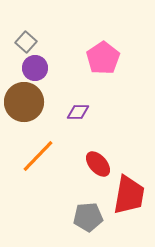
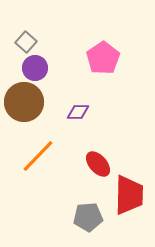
red trapezoid: rotated 9 degrees counterclockwise
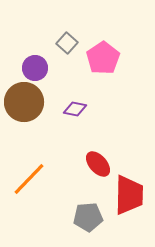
gray square: moved 41 px right, 1 px down
purple diamond: moved 3 px left, 3 px up; rotated 10 degrees clockwise
orange line: moved 9 px left, 23 px down
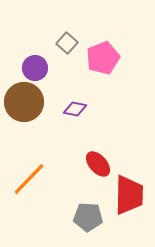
pink pentagon: rotated 12 degrees clockwise
gray pentagon: rotated 8 degrees clockwise
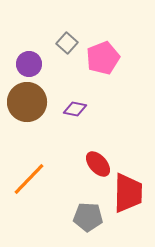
purple circle: moved 6 px left, 4 px up
brown circle: moved 3 px right
red trapezoid: moved 1 px left, 2 px up
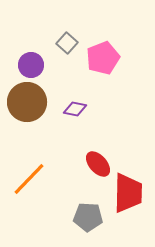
purple circle: moved 2 px right, 1 px down
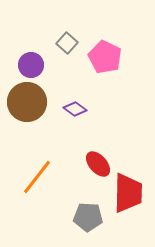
pink pentagon: moved 2 px right, 1 px up; rotated 24 degrees counterclockwise
purple diamond: rotated 25 degrees clockwise
orange line: moved 8 px right, 2 px up; rotated 6 degrees counterclockwise
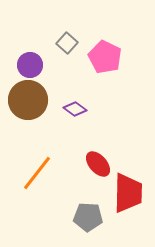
purple circle: moved 1 px left
brown circle: moved 1 px right, 2 px up
orange line: moved 4 px up
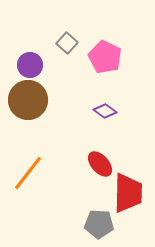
purple diamond: moved 30 px right, 2 px down
red ellipse: moved 2 px right
orange line: moved 9 px left
gray pentagon: moved 11 px right, 7 px down
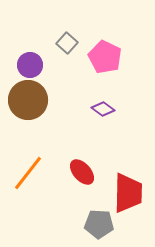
purple diamond: moved 2 px left, 2 px up
red ellipse: moved 18 px left, 8 px down
